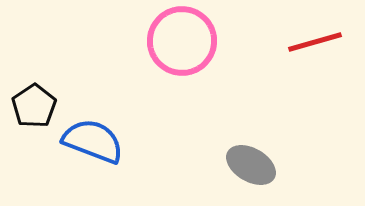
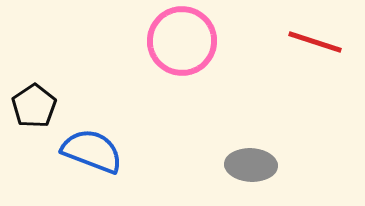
red line: rotated 34 degrees clockwise
blue semicircle: moved 1 px left, 10 px down
gray ellipse: rotated 27 degrees counterclockwise
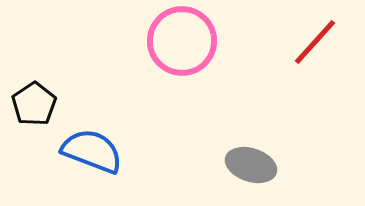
red line: rotated 66 degrees counterclockwise
black pentagon: moved 2 px up
gray ellipse: rotated 15 degrees clockwise
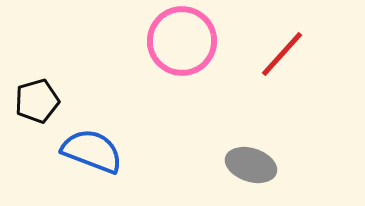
red line: moved 33 px left, 12 px down
black pentagon: moved 3 px right, 3 px up; rotated 18 degrees clockwise
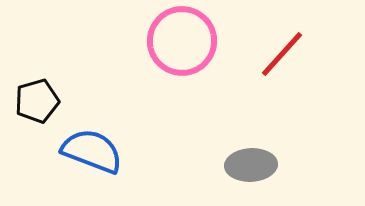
gray ellipse: rotated 21 degrees counterclockwise
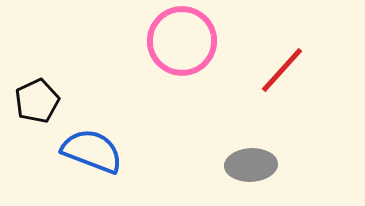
red line: moved 16 px down
black pentagon: rotated 9 degrees counterclockwise
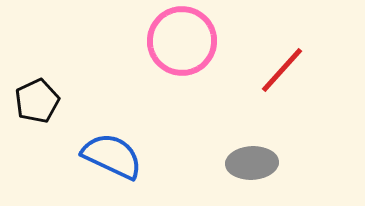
blue semicircle: moved 20 px right, 5 px down; rotated 4 degrees clockwise
gray ellipse: moved 1 px right, 2 px up
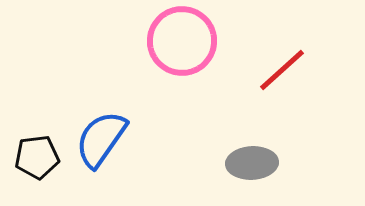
red line: rotated 6 degrees clockwise
black pentagon: moved 56 px down; rotated 18 degrees clockwise
blue semicircle: moved 11 px left, 17 px up; rotated 80 degrees counterclockwise
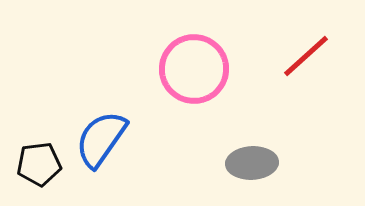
pink circle: moved 12 px right, 28 px down
red line: moved 24 px right, 14 px up
black pentagon: moved 2 px right, 7 px down
